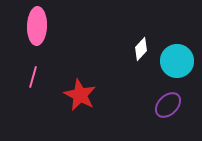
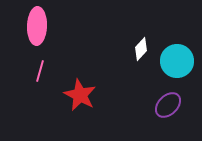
pink line: moved 7 px right, 6 px up
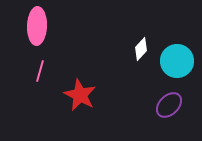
purple ellipse: moved 1 px right
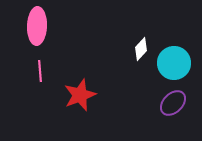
cyan circle: moved 3 px left, 2 px down
pink line: rotated 20 degrees counterclockwise
red star: rotated 24 degrees clockwise
purple ellipse: moved 4 px right, 2 px up
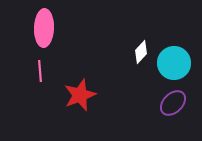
pink ellipse: moved 7 px right, 2 px down
white diamond: moved 3 px down
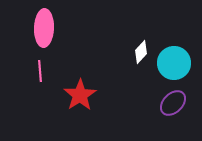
red star: rotated 12 degrees counterclockwise
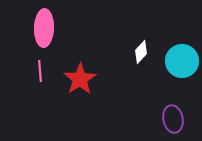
cyan circle: moved 8 px right, 2 px up
red star: moved 16 px up
purple ellipse: moved 16 px down; rotated 56 degrees counterclockwise
